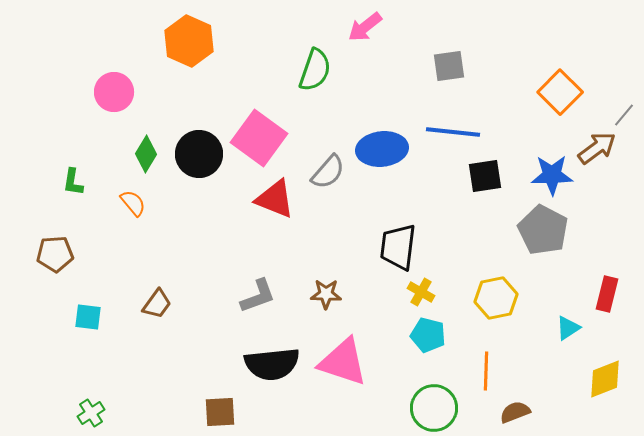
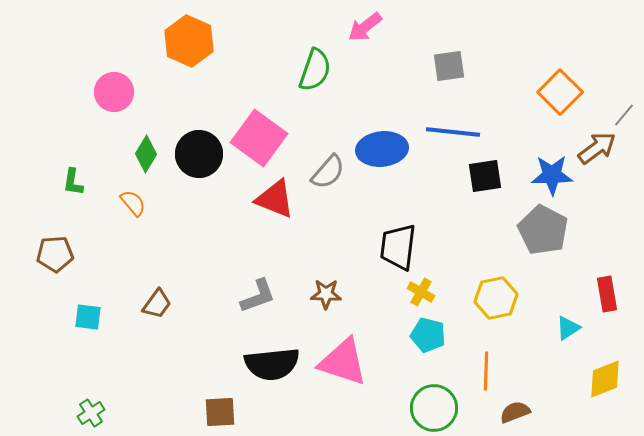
red rectangle: rotated 24 degrees counterclockwise
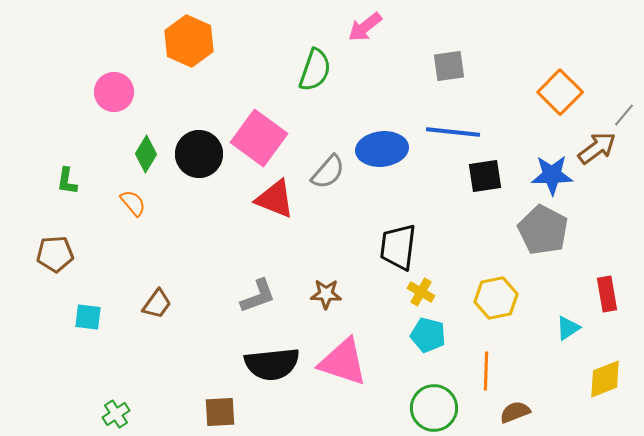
green L-shape: moved 6 px left, 1 px up
green cross: moved 25 px right, 1 px down
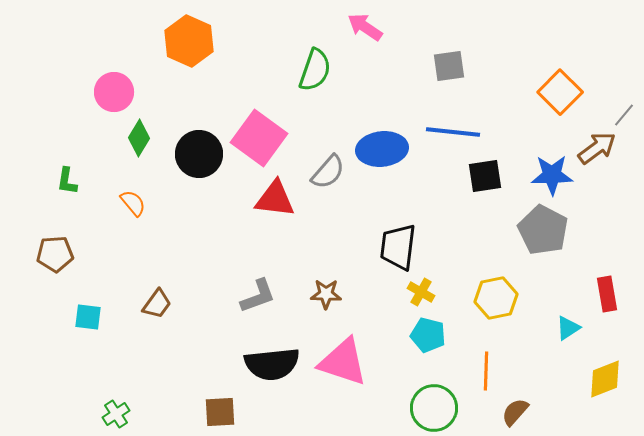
pink arrow: rotated 72 degrees clockwise
green diamond: moved 7 px left, 16 px up
red triangle: rotated 15 degrees counterclockwise
brown semicircle: rotated 28 degrees counterclockwise
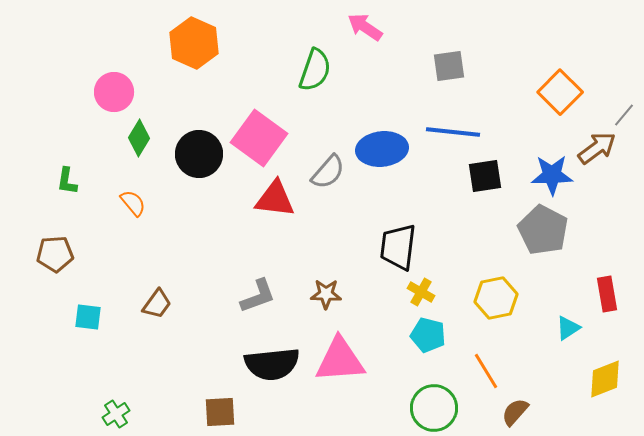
orange hexagon: moved 5 px right, 2 px down
pink triangle: moved 3 px left, 2 px up; rotated 22 degrees counterclockwise
orange line: rotated 33 degrees counterclockwise
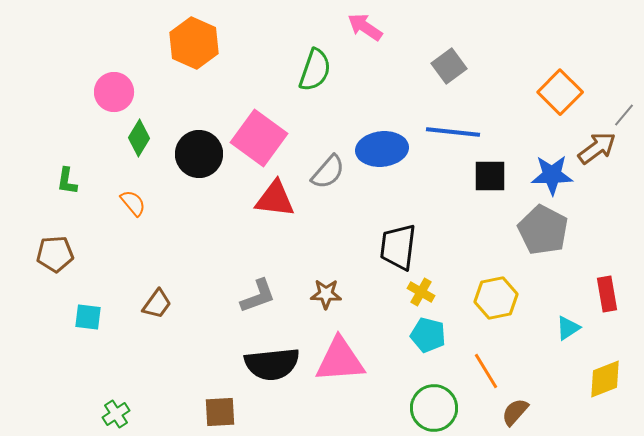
gray square: rotated 28 degrees counterclockwise
black square: moved 5 px right; rotated 9 degrees clockwise
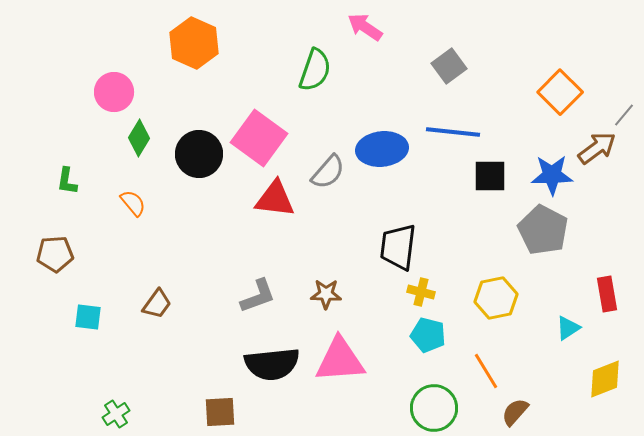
yellow cross: rotated 16 degrees counterclockwise
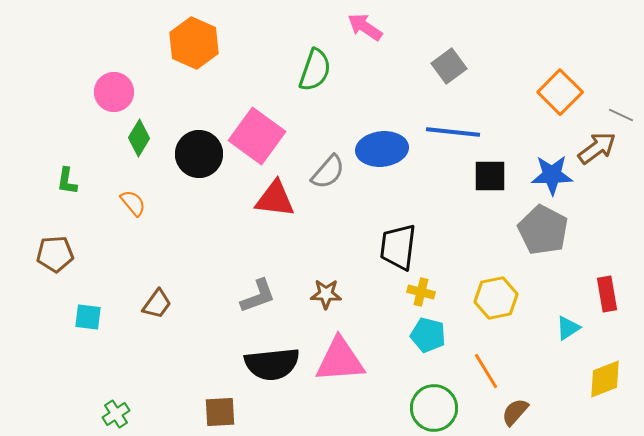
gray line: moved 3 px left; rotated 75 degrees clockwise
pink square: moved 2 px left, 2 px up
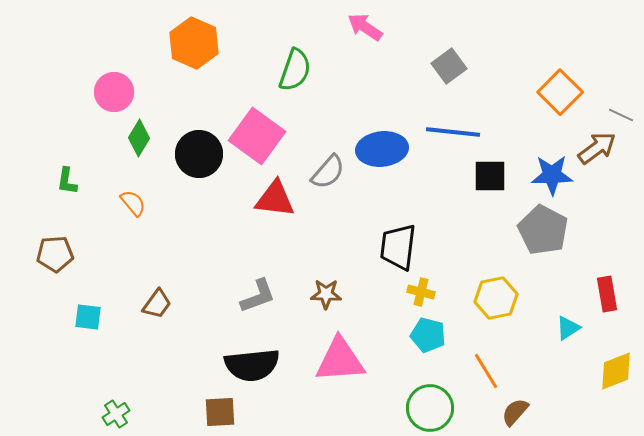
green semicircle: moved 20 px left
black semicircle: moved 20 px left, 1 px down
yellow diamond: moved 11 px right, 8 px up
green circle: moved 4 px left
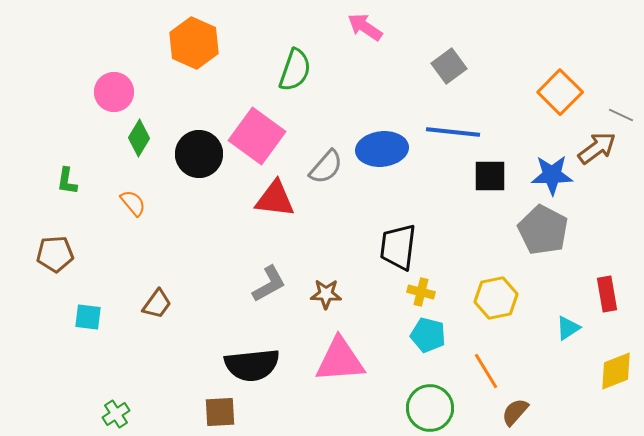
gray semicircle: moved 2 px left, 5 px up
gray L-shape: moved 11 px right, 12 px up; rotated 9 degrees counterclockwise
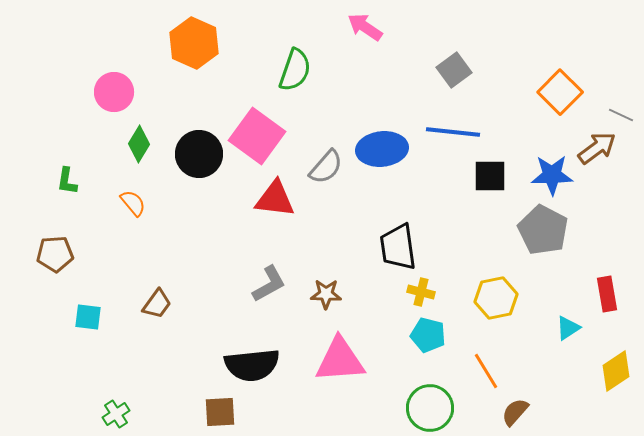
gray square: moved 5 px right, 4 px down
green diamond: moved 6 px down
black trapezoid: rotated 15 degrees counterclockwise
yellow diamond: rotated 12 degrees counterclockwise
